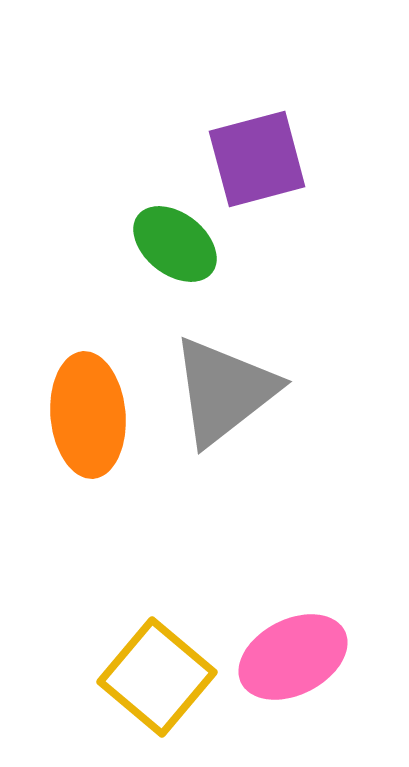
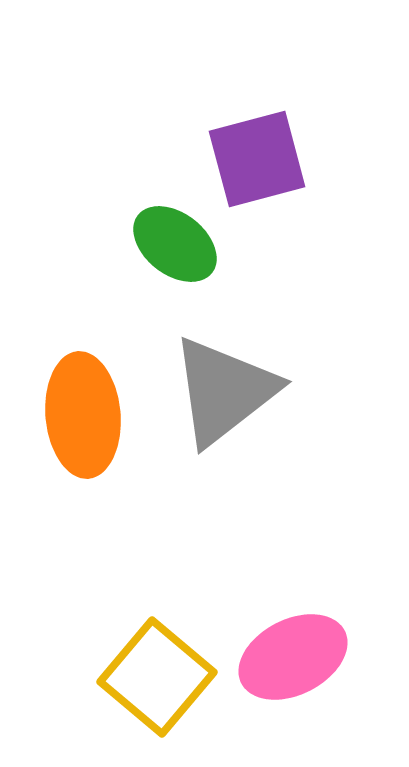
orange ellipse: moved 5 px left
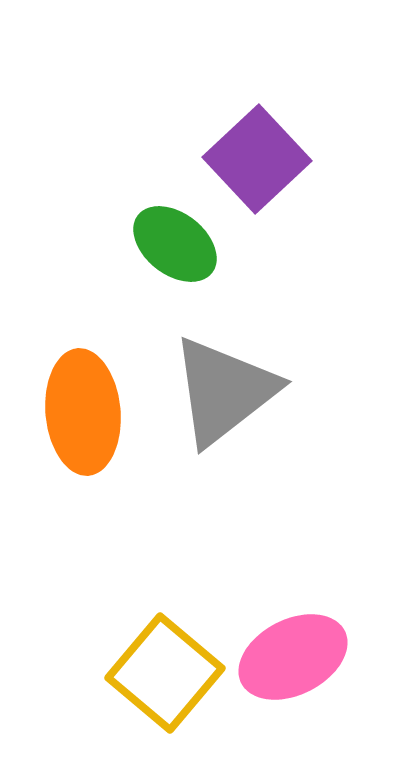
purple square: rotated 28 degrees counterclockwise
orange ellipse: moved 3 px up
yellow square: moved 8 px right, 4 px up
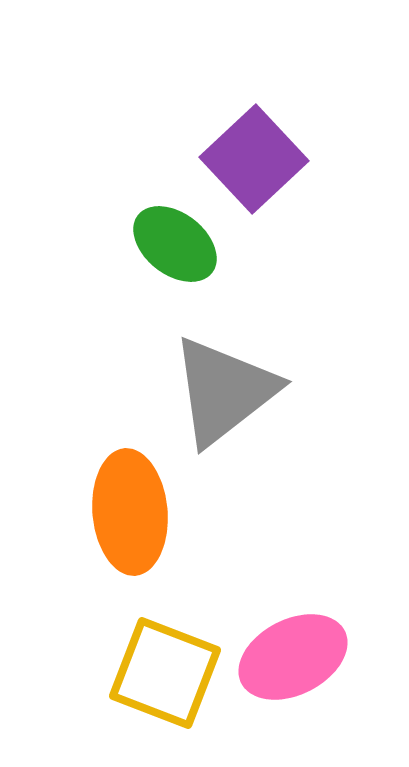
purple square: moved 3 px left
orange ellipse: moved 47 px right, 100 px down
yellow square: rotated 19 degrees counterclockwise
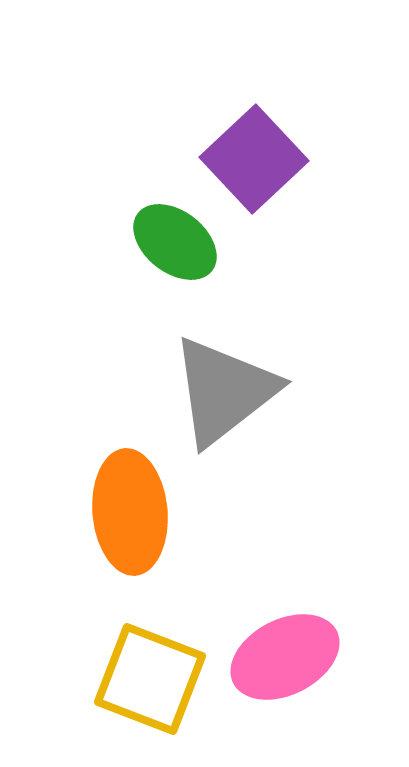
green ellipse: moved 2 px up
pink ellipse: moved 8 px left
yellow square: moved 15 px left, 6 px down
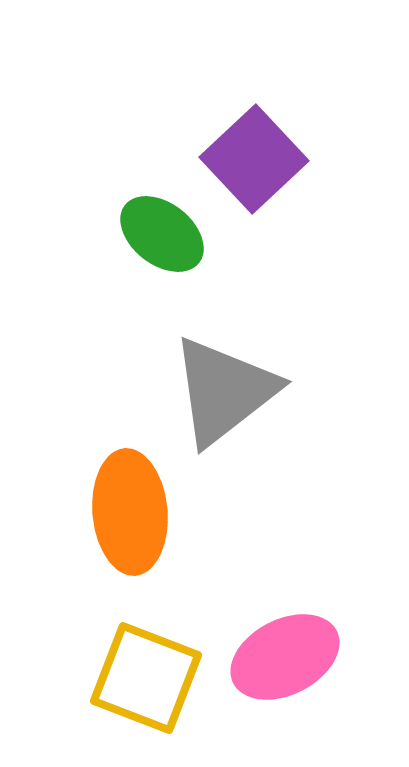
green ellipse: moved 13 px left, 8 px up
yellow square: moved 4 px left, 1 px up
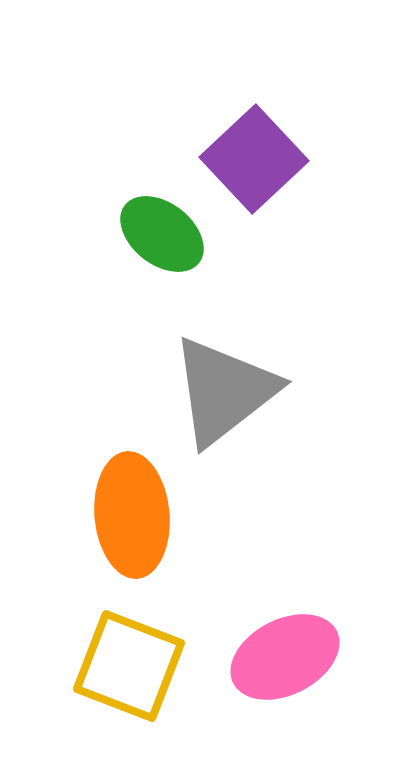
orange ellipse: moved 2 px right, 3 px down
yellow square: moved 17 px left, 12 px up
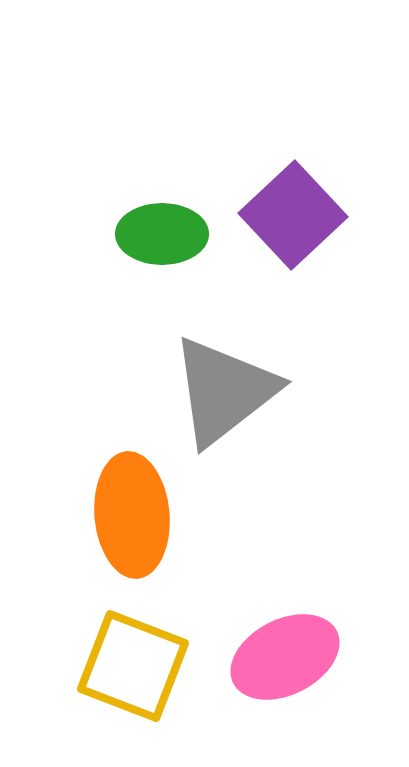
purple square: moved 39 px right, 56 px down
green ellipse: rotated 38 degrees counterclockwise
yellow square: moved 4 px right
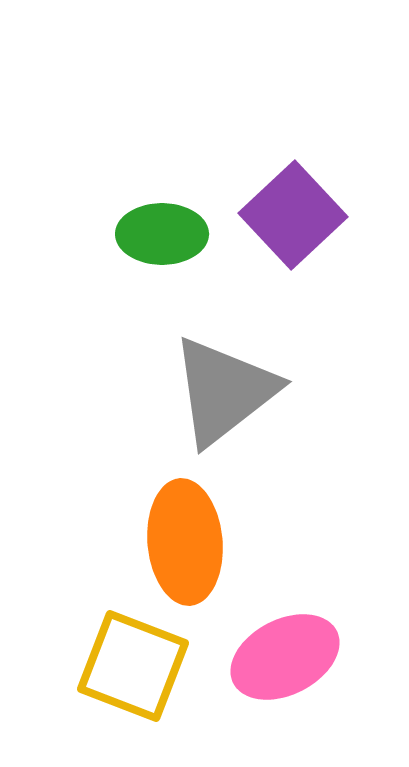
orange ellipse: moved 53 px right, 27 px down
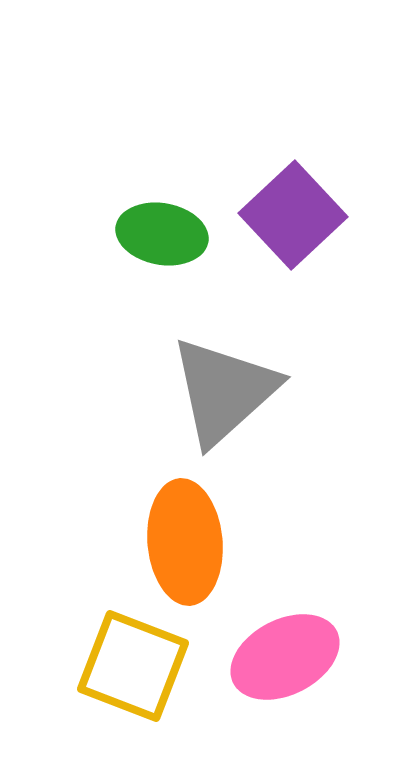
green ellipse: rotated 10 degrees clockwise
gray triangle: rotated 4 degrees counterclockwise
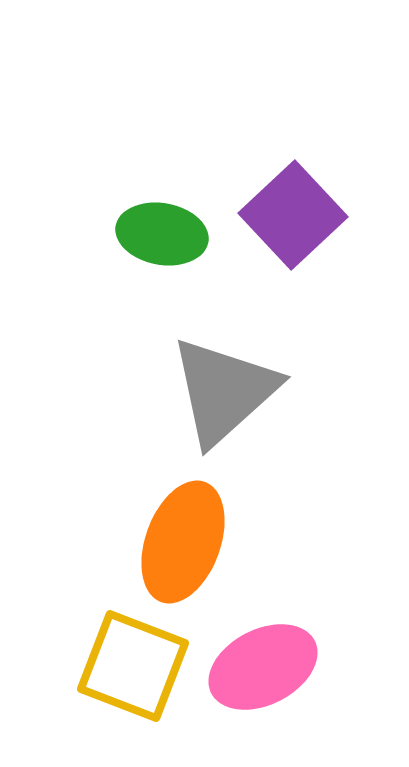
orange ellipse: moved 2 px left; rotated 25 degrees clockwise
pink ellipse: moved 22 px left, 10 px down
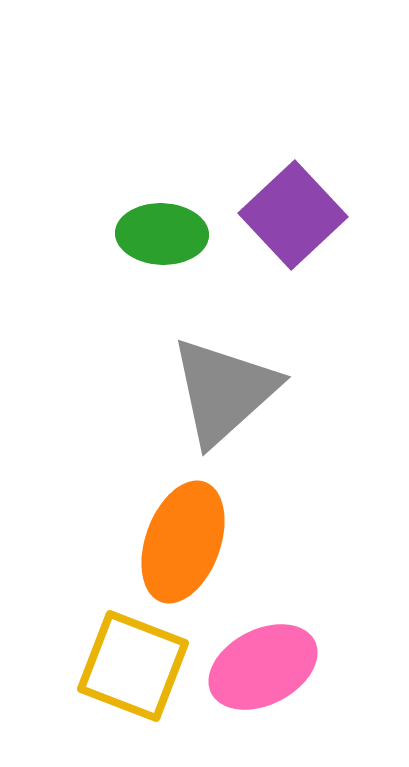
green ellipse: rotated 8 degrees counterclockwise
